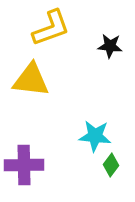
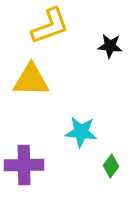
yellow L-shape: moved 1 px left, 2 px up
yellow triangle: rotated 6 degrees counterclockwise
cyan star: moved 14 px left, 4 px up
green diamond: moved 1 px down
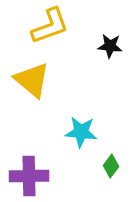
yellow triangle: moved 1 px right; rotated 39 degrees clockwise
purple cross: moved 5 px right, 11 px down
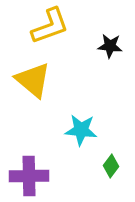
yellow triangle: moved 1 px right
cyan star: moved 2 px up
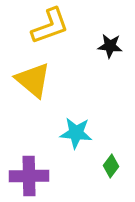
cyan star: moved 5 px left, 3 px down
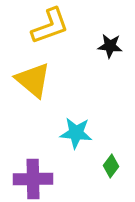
purple cross: moved 4 px right, 3 px down
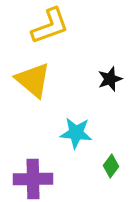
black star: moved 33 px down; rotated 25 degrees counterclockwise
